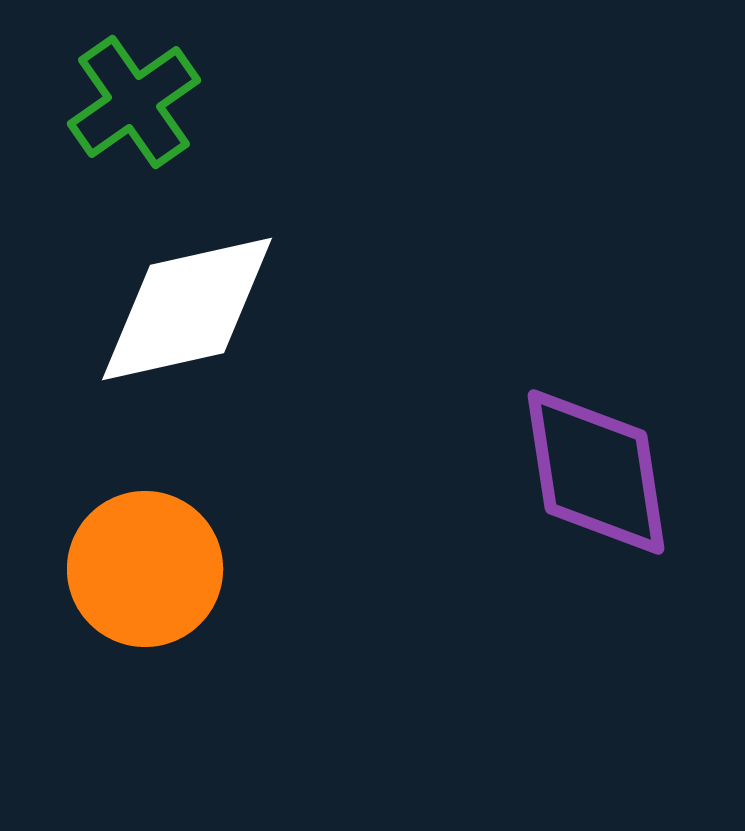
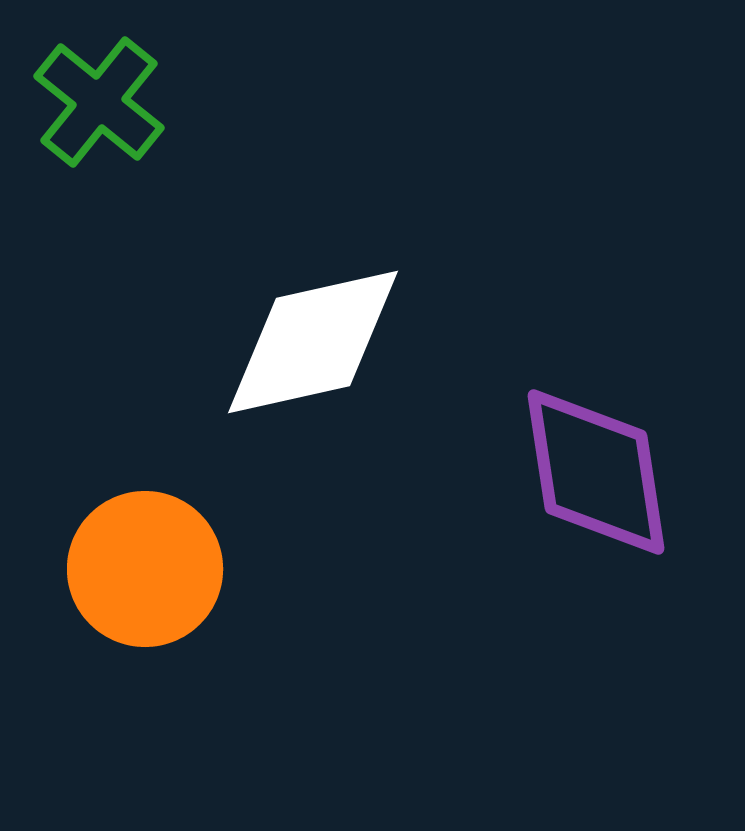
green cross: moved 35 px left; rotated 16 degrees counterclockwise
white diamond: moved 126 px right, 33 px down
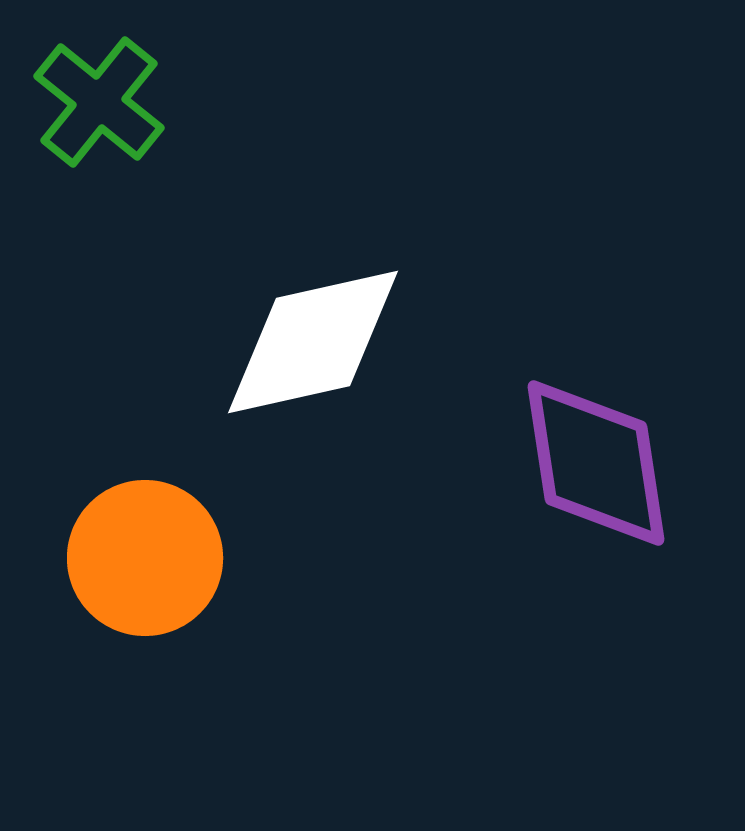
purple diamond: moved 9 px up
orange circle: moved 11 px up
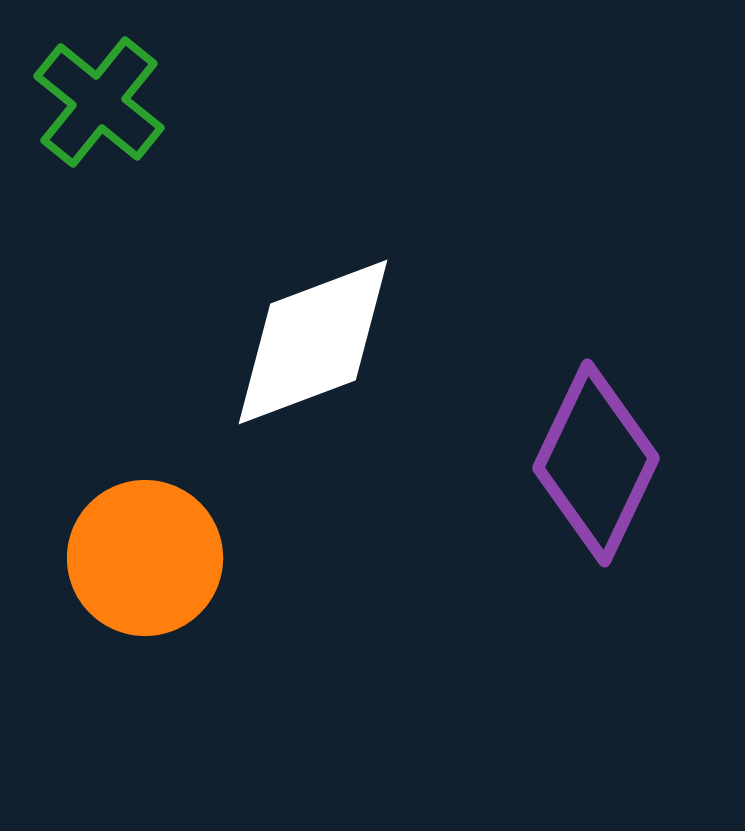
white diamond: rotated 8 degrees counterclockwise
purple diamond: rotated 34 degrees clockwise
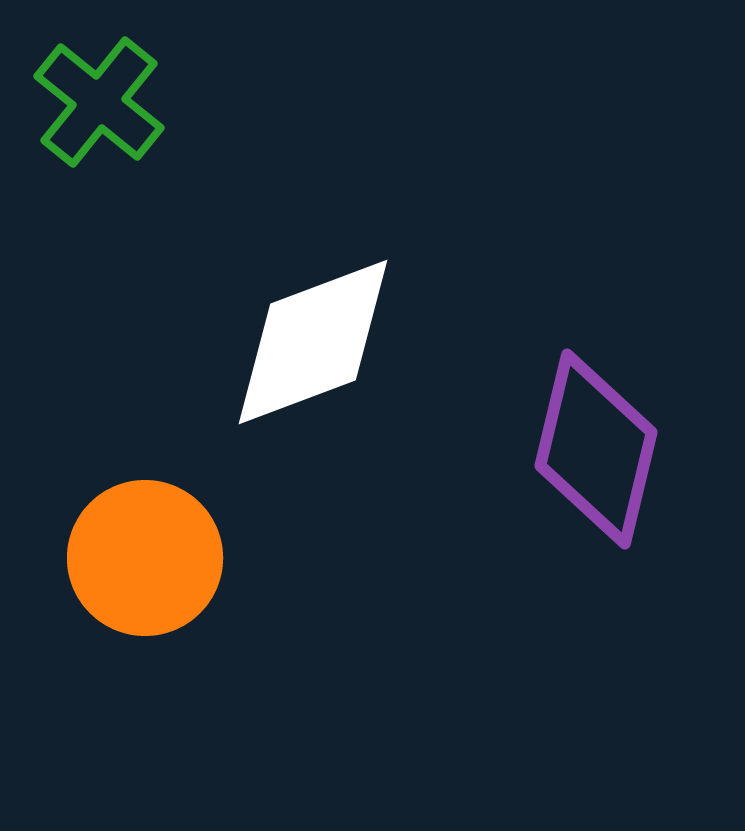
purple diamond: moved 14 px up; rotated 12 degrees counterclockwise
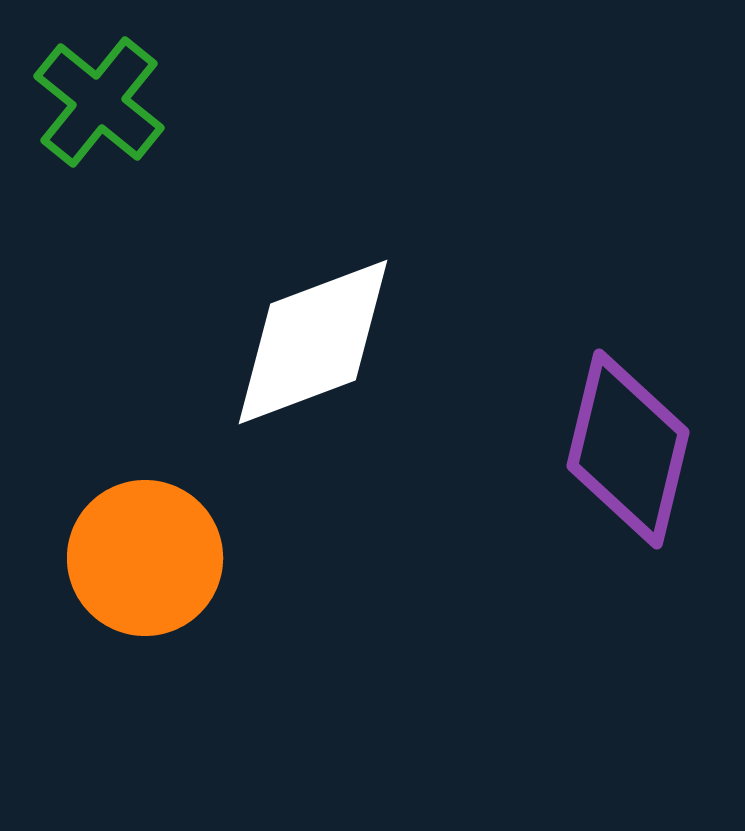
purple diamond: moved 32 px right
